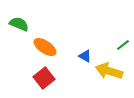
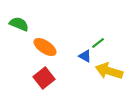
green line: moved 25 px left, 2 px up
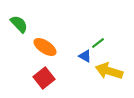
green semicircle: rotated 24 degrees clockwise
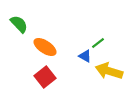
red square: moved 1 px right, 1 px up
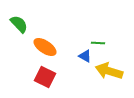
green line: rotated 40 degrees clockwise
red square: rotated 25 degrees counterclockwise
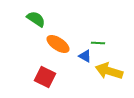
green semicircle: moved 17 px right, 5 px up; rotated 12 degrees counterclockwise
orange ellipse: moved 13 px right, 3 px up
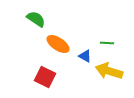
green line: moved 9 px right
